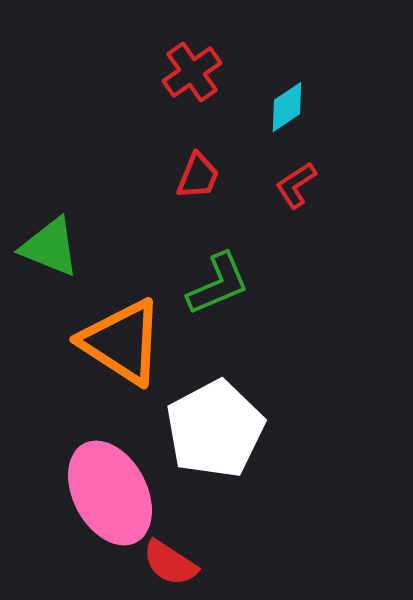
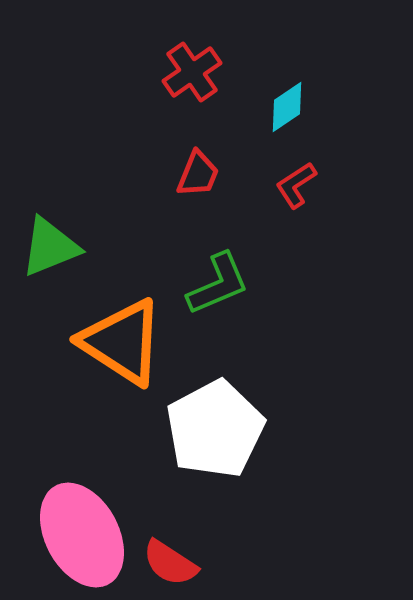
red trapezoid: moved 2 px up
green triangle: rotated 44 degrees counterclockwise
pink ellipse: moved 28 px left, 42 px down
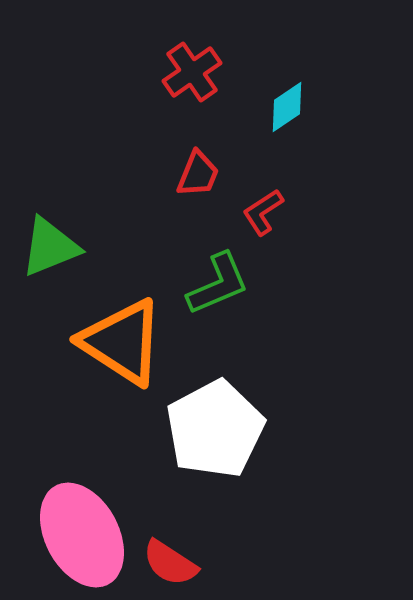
red L-shape: moved 33 px left, 27 px down
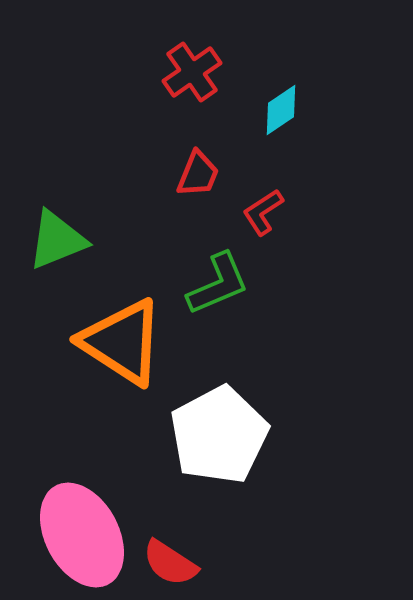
cyan diamond: moved 6 px left, 3 px down
green triangle: moved 7 px right, 7 px up
white pentagon: moved 4 px right, 6 px down
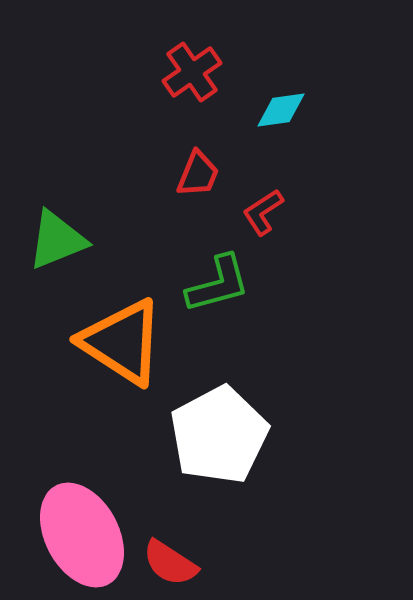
cyan diamond: rotated 26 degrees clockwise
green L-shape: rotated 8 degrees clockwise
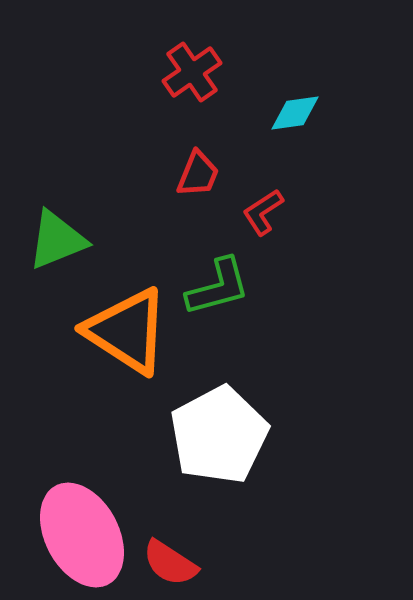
cyan diamond: moved 14 px right, 3 px down
green L-shape: moved 3 px down
orange triangle: moved 5 px right, 11 px up
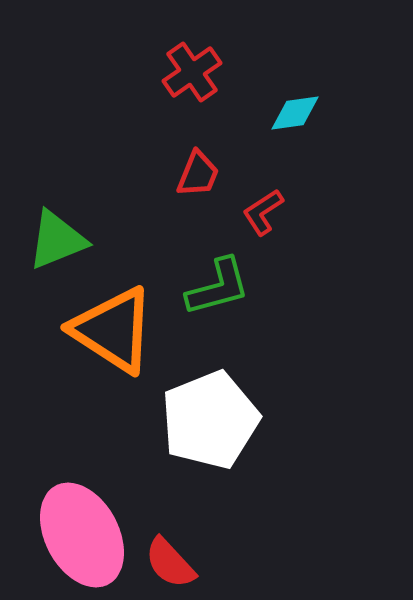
orange triangle: moved 14 px left, 1 px up
white pentagon: moved 9 px left, 15 px up; rotated 6 degrees clockwise
red semicircle: rotated 14 degrees clockwise
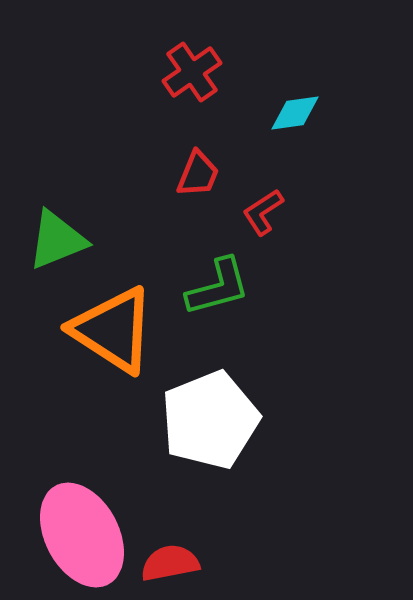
red semicircle: rotated 122 degrees clockwise
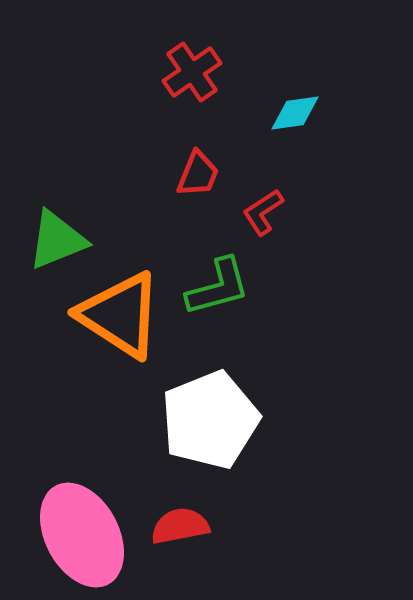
orange triangle: moved 7 px right, 15 px up
red semicircle: moved 10 px right, 37 px up
